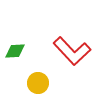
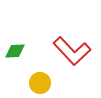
yellow circle: moved 2 px right
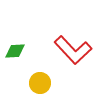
red L-shape: moved 1 px right, 1 px up
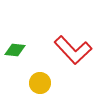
green diamond: moved 1 px up; rotated 10 degrees clockwise
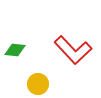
yellow circle: moved 2 px left, 1 px down
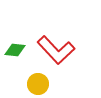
red L-shape: moved 17 px left
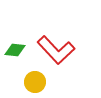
yellow circle: moved 3 px left, 2 px up
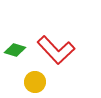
green diamond: rotated 10 degrees clockwise
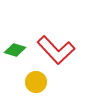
yellow circle: moved 1 px right
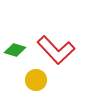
yellow circle: moved 2 px up
